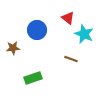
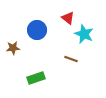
green rectangle: moved 3 px right
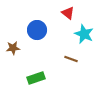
red triangle: moved 5 px up
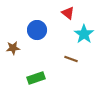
cyan star: rotated 12 degrees clockwise
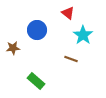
cyan star: moved 1 px left, 1 px down
green rectangle: moved 3 px down; rotated 60 degrees clockwise
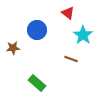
green rectangle: moved 1 px right, 2 px down
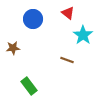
blue circle: moved 4 px left, 11 px up
brown line: moved 4 px left, 1 px down
green rectangle: moved 8 px left, 3 px down; rotated 12 degrees clockwise
